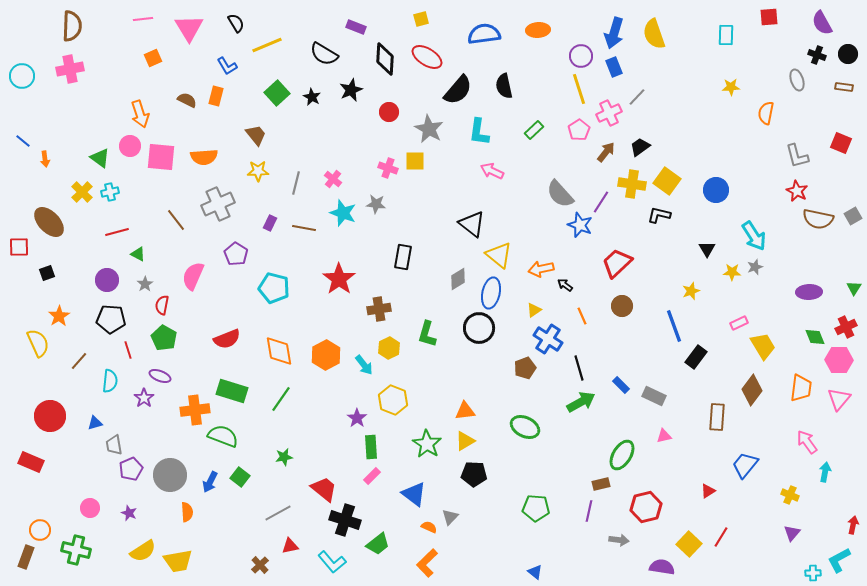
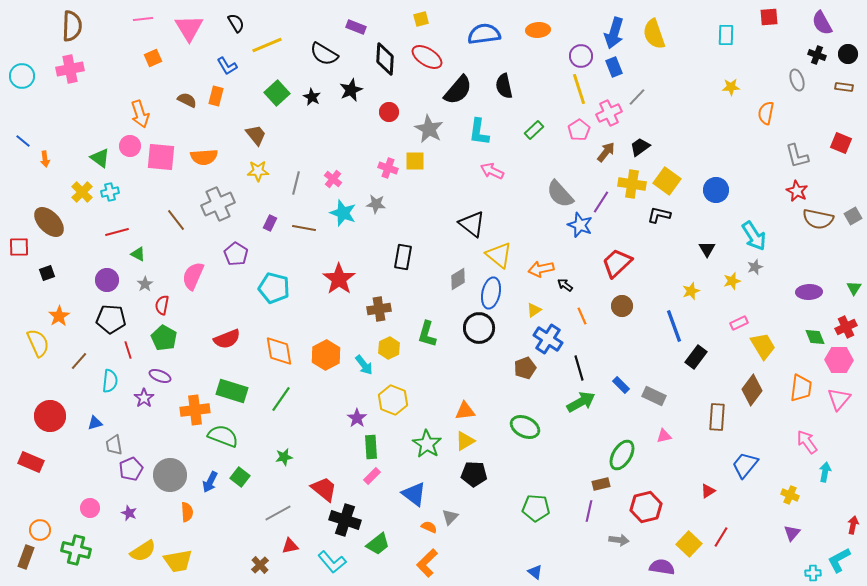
yellow star at (732, 272): moved 9 px down; rotated 18 degrees counterclockwise
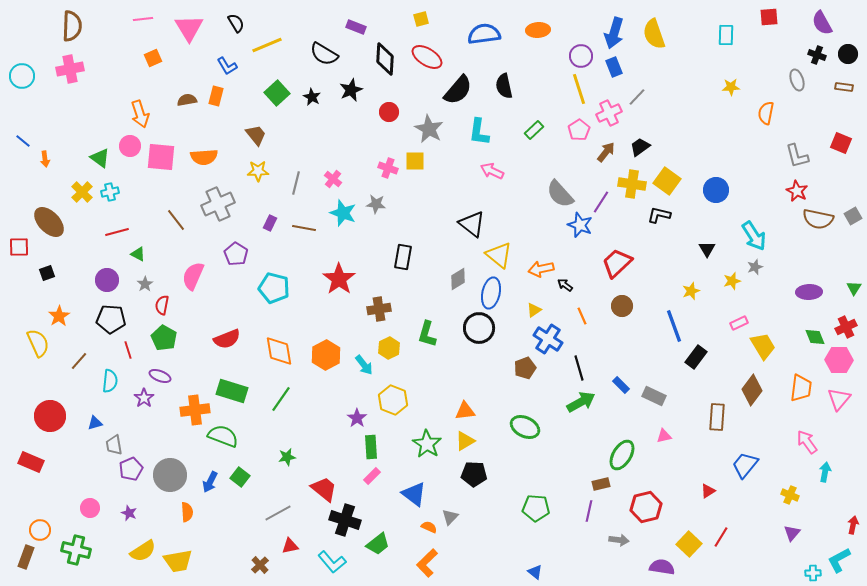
brown semicircle at (187, 100): rotated 36 degrees counterclockwise
green star at (284, 457): moved 3 px right
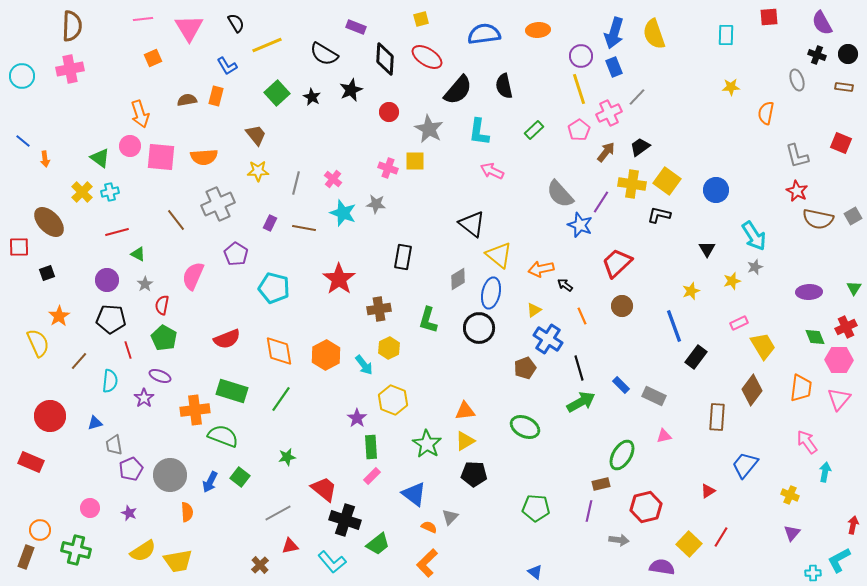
green L-shape at (427, 334): moved 1 px right, 14 px up
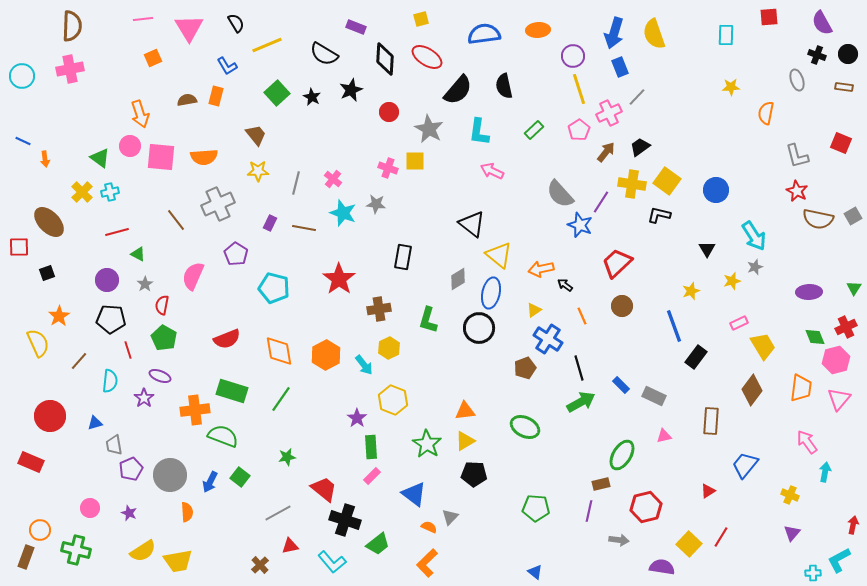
purple circle at (581, 56): moved 8 px left
blue rectangle at (614, 67): moved 6 px right
blue line at (23, 141): rotated 14 degrees counterclockwise
pink hexagon at (839, 360): moved 3 px left; rotated 16 degrees counterclockwise
brown rectangle at (717, 417): moved 6 px left, 4 px down
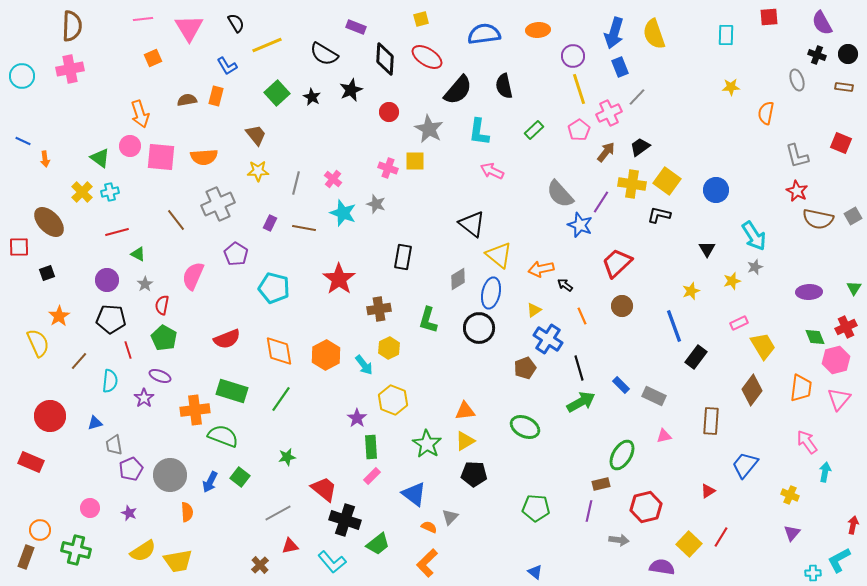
gray star at (376, 204): rotated 12 degrees clockwise
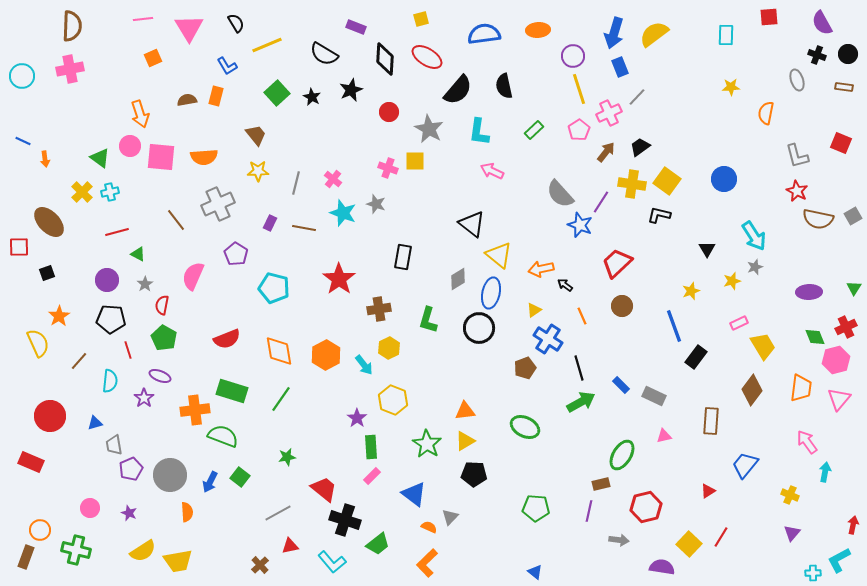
yellow semicircle at (654, 34): rotated 72 degrees clockwise
blue circle at (716, 190): moved 8 px right, 11 px up
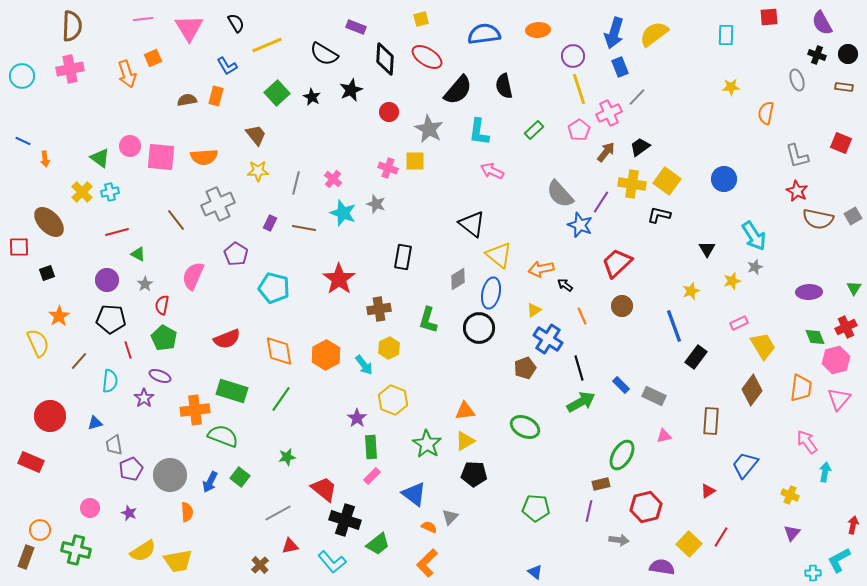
orange arrow at (140, 114): moved 13 px left, 40 px up
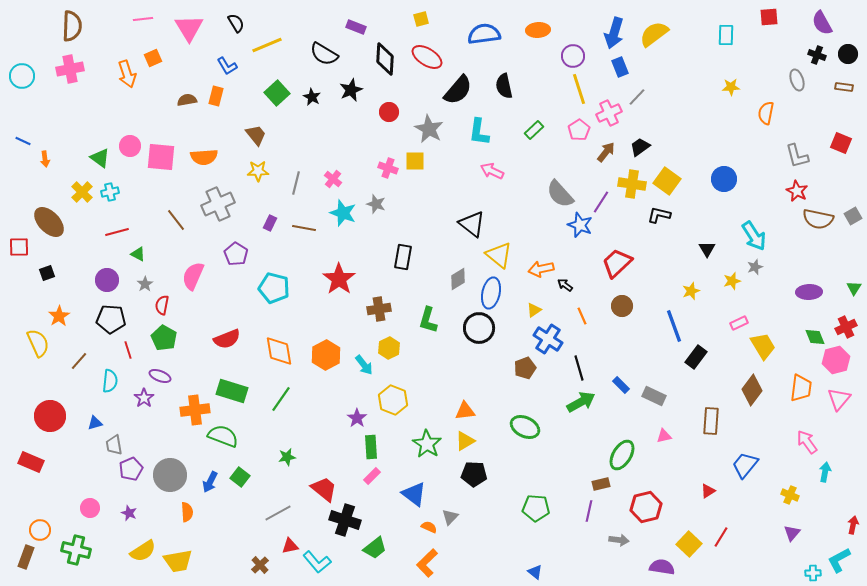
green trapezoid at (378, 544): moved 3 px left, 4 px down
cyan L-shape at (332, 562): moved 15 px left
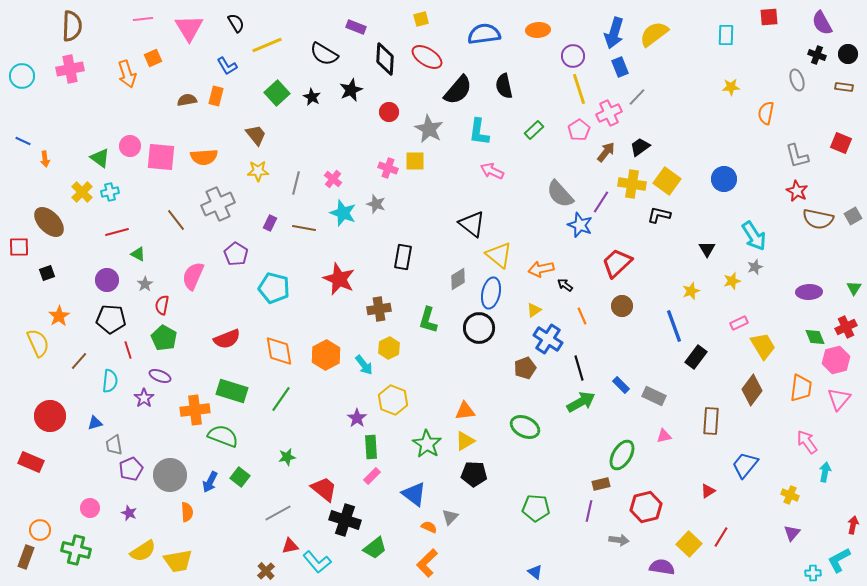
red star at (339, 279): rotated 12 degrees counterclockwise
brown cross at (260, 565): moved 6 px right, 6 px down
